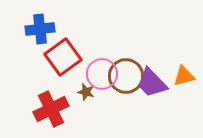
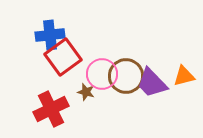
blue cross: moved 10 px right, 6 px down
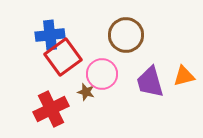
brown circle: moved 41 px up
purple trapezoid: moved 2 px left, 1 px up; rotated 28 degrees clockwise
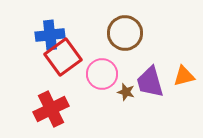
brown circle: moved 1 px left, 2 px up
brown star: moved 40 px right
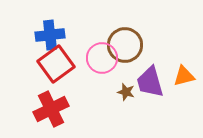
brown circle: moved 12 px down
red square: moved 7 px left, 7 px down
pink circle: moved 16 px up
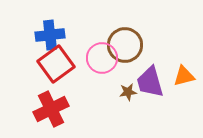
brown star: moved 2 px right; rotated 24 degrees counterclockwise
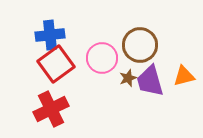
brown circle: moved 15 px right
purple trapezoid: moved 1 px up
brown star: moved 14 px up; rotated 12 degrees counterclockwise
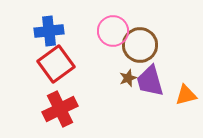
blue cross: moved 1 px left, 4 px up
pink circle: moved 11 px right, 27 px up
orange triangle: moved 2 px right, 19 px down
red cross: moved 9 px right
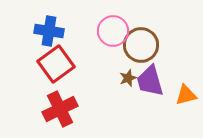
blue cross: rotated 16 degrees clockwise
brown circle: moved 1 px right
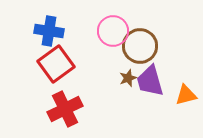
brown circle: moved 1 px left, 1 px down
red cross: moved 5 px right
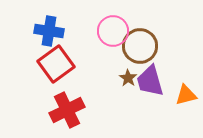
brown star: rotated 18 degrees counterclockwise
red cross: moved 2 px right, 1 px down
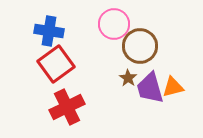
pink circle: moved 1 px right, 7 px up
purple trapezoid: moved 7 px down
orange triangle: moved 13 px left, 8 px up
red cross: moved 3 px up
